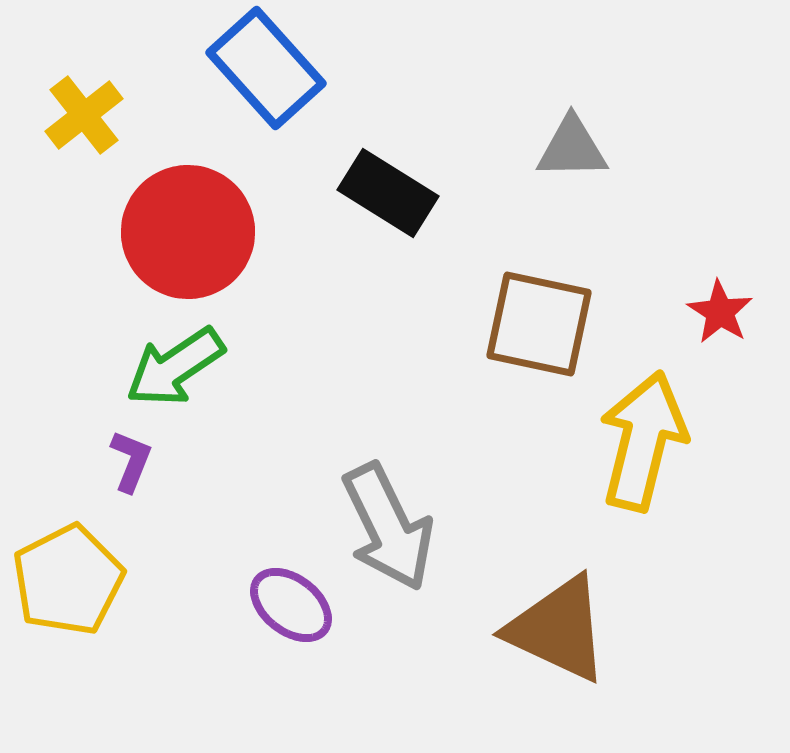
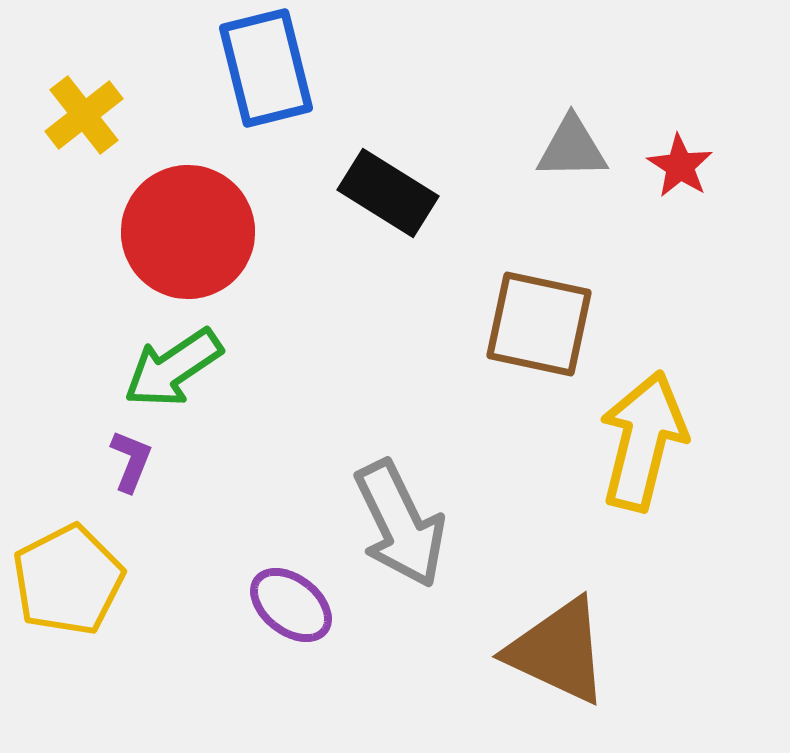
blue rectangle: rotated 28 degrees clockwise
red star: moved 40 px left, 146 px up
green arrow: moved 2 px left, 1 px down
gray arrow: moved 12 px right, 3 px up
brown triangle: moved 22 px down
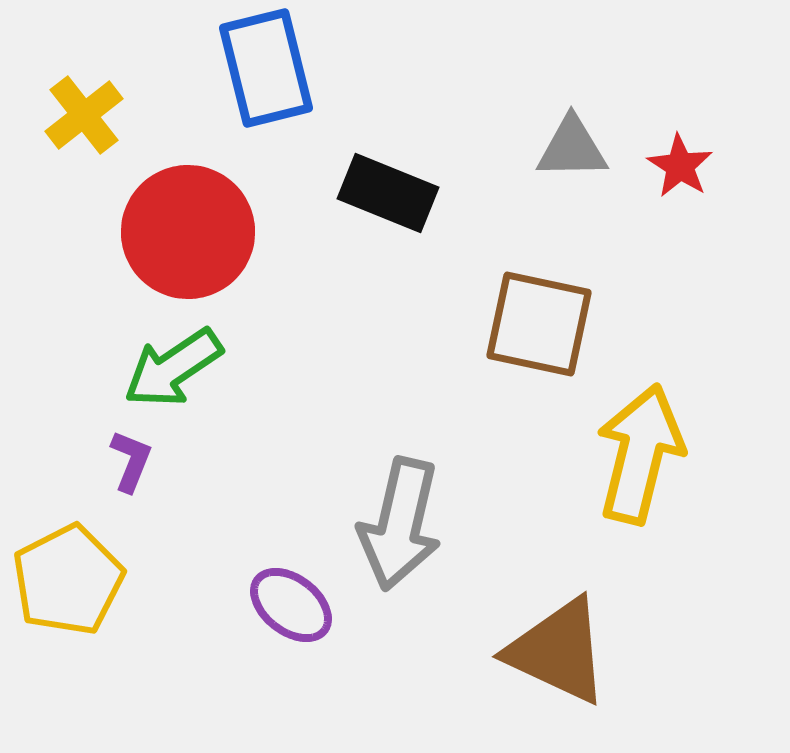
black rectangle: rotated 10 degrees counterclockwise
yellow arrow: moved 3 px left, 13 px down
gray arrow: rotated 39 degrees clockwise
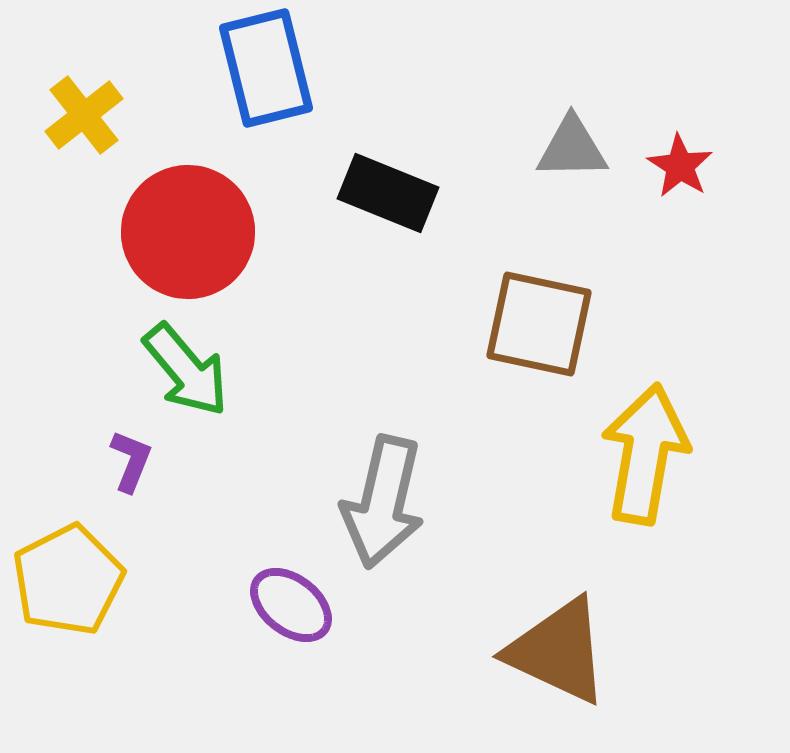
green arrow: moved 13 px right, 2 px down; rotated 96 degrees counterclockwise
yellow arrow: moved 5 px right; rotated 4 degrees counterclockwise
gray arrow: moved 17 px left, 22 px up
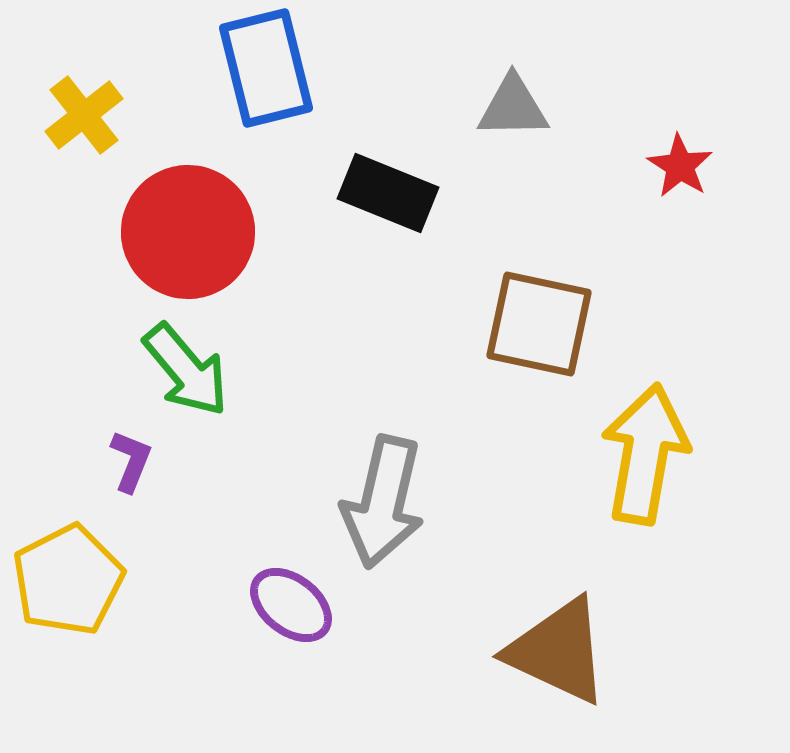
gray triangle: moved 59 px left, 41 px up
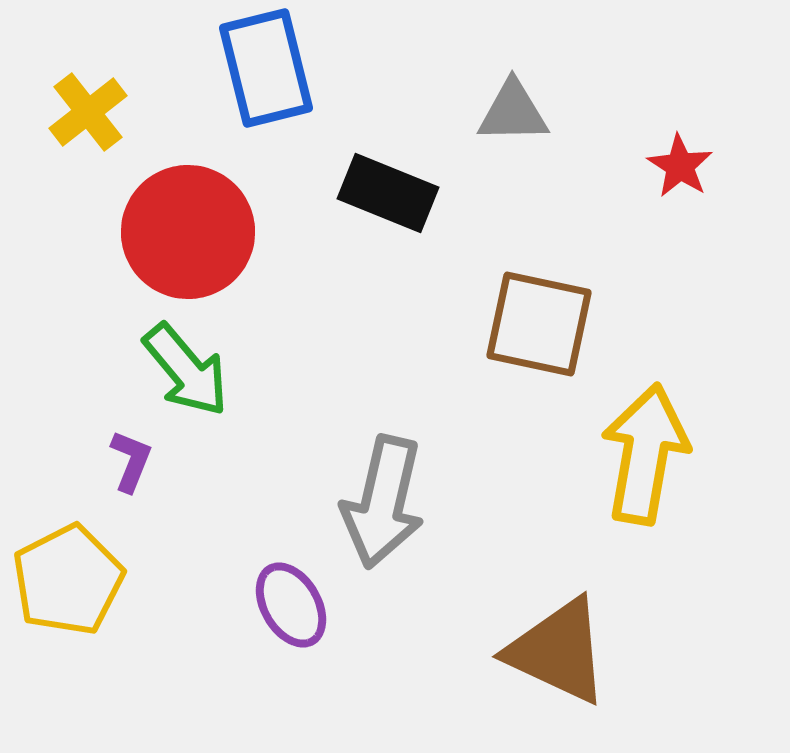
gray triangle: moved 5 px down
yellow cross: moved 4 px right, 3 px up
purple ellipse: rotated 22 degrees clockwise
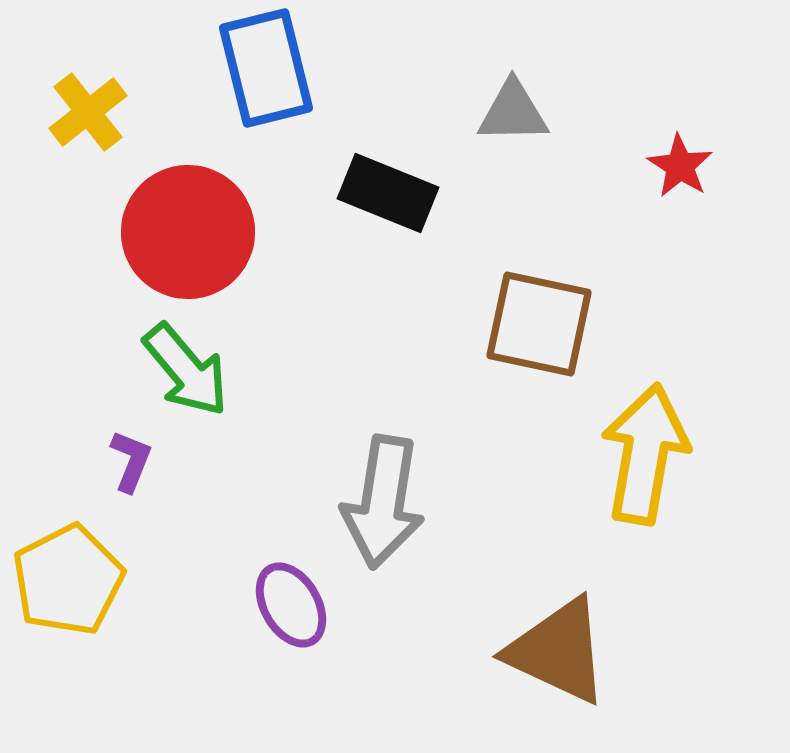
gray arrow: rotated 4 degrees counterclockwise
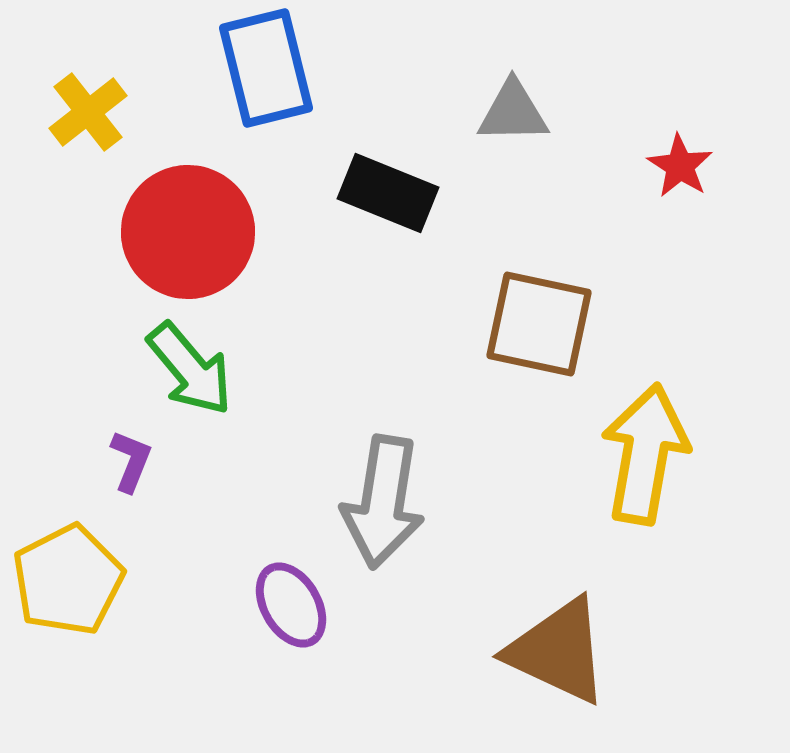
green arrow: moved 4 px right, 1 px up
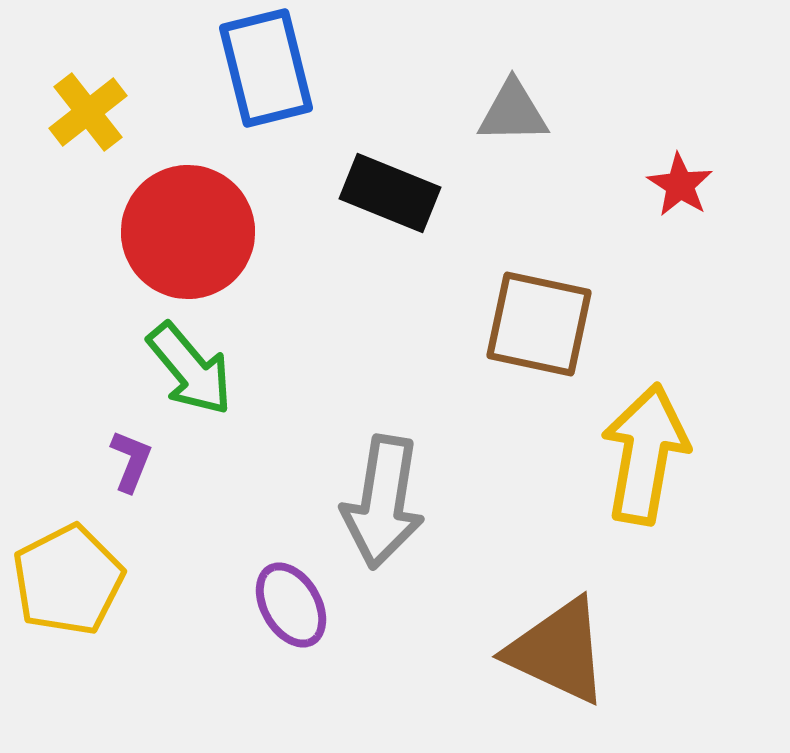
red star: moved 19 px down
black rectangle: moved 2 px right
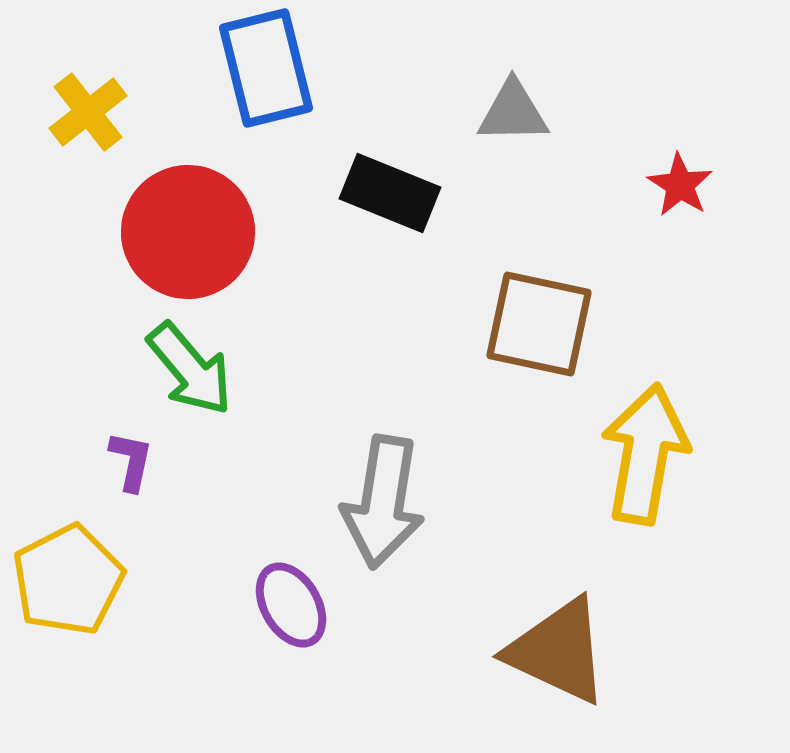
purple L-shape: rotated 10 degrees counterclockwise
